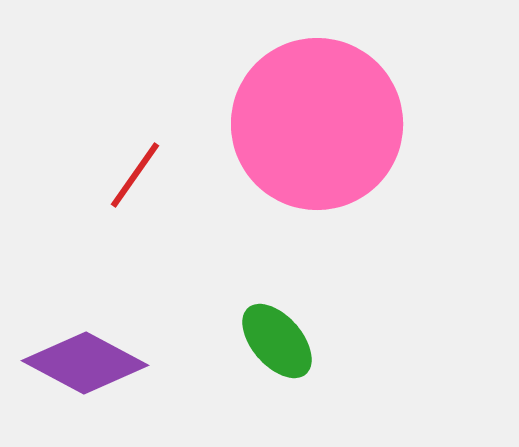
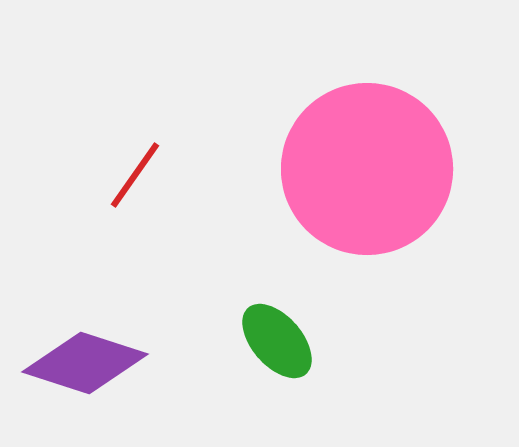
pink circle: moved 50 px right, 45 px down
purple diamond: rotated 10 degrees counterclockwise
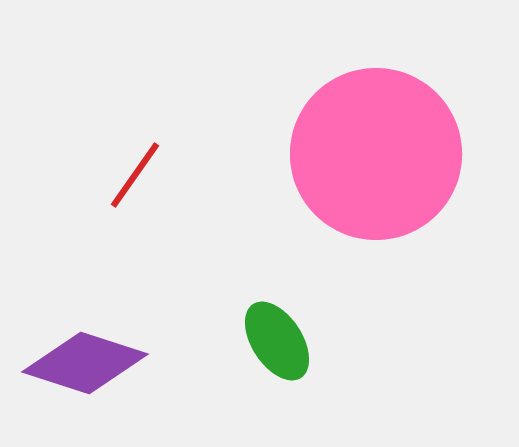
pink circle: moved 9 px right, 15 px up
green ellipse: rotated 8 degrees clockwise
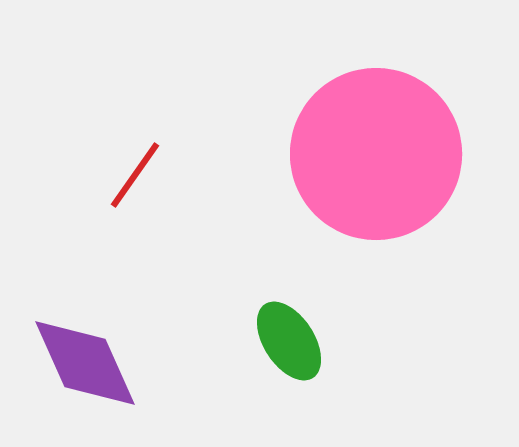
green ellipse: moved 12 px right
purple diamond: rotated 48 degrees clockwise
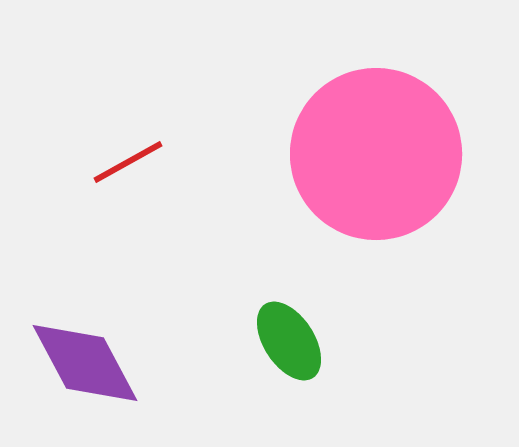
red line: moved 7 px left, 13 px up; rotated 26 degrees clockwise
purple diamond: rotated 4 degrees counterclockwise
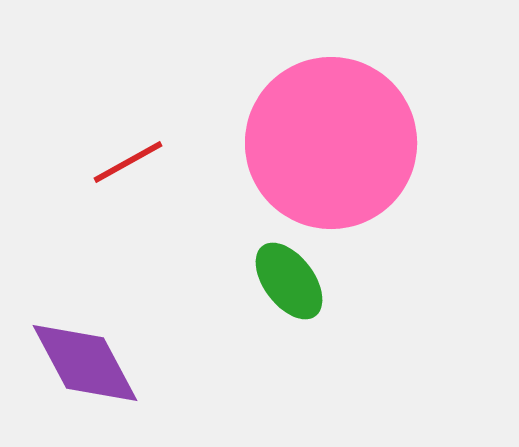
pink circle: moved 45 px left, 11 px up
green ellipse: moved 60 px up; rotated 4 degrees counterclockwise
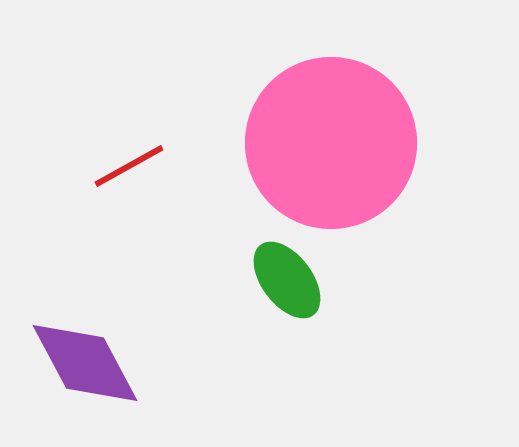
red line: moved 1 px right, 4 px down
green ellipse: moved 2 px left, 1 px up
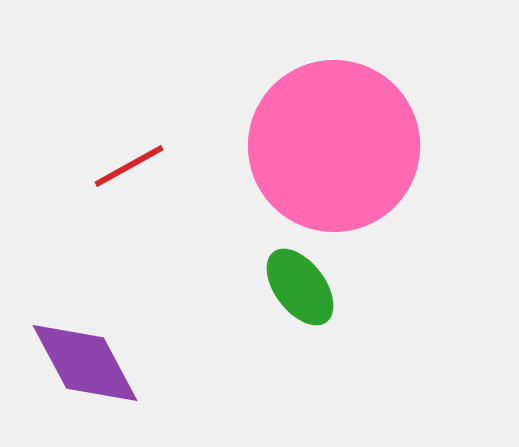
pink circle: moved 3 px right, 3 px down
green ellipse: moved 13 px right, 7 px down
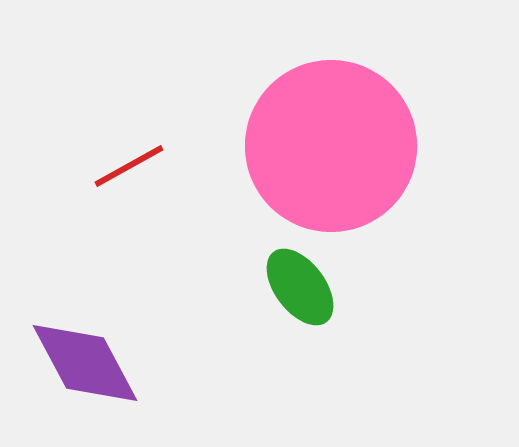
pink circle: moved 3 px left
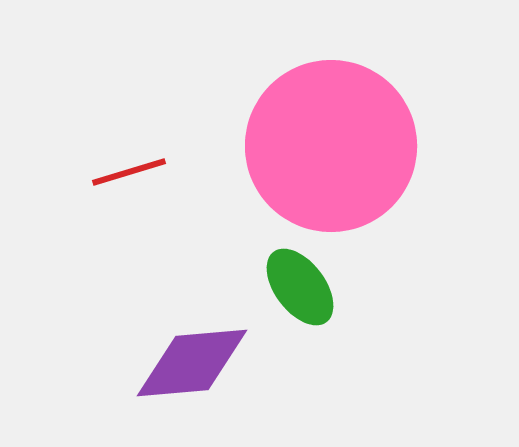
red line: moved 6 px down; rotated 12 degrees clockwise
purple diamond: moved 107 px right; rotated 67 degrees counterclockwise
